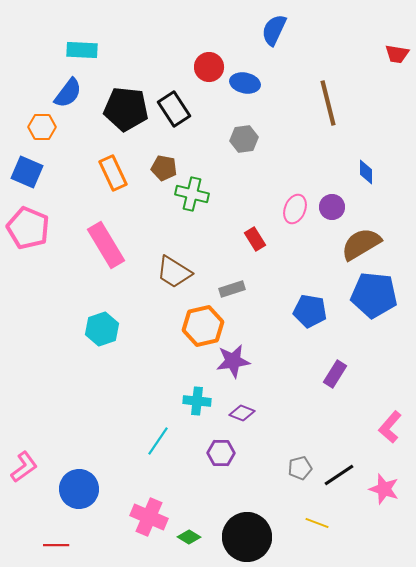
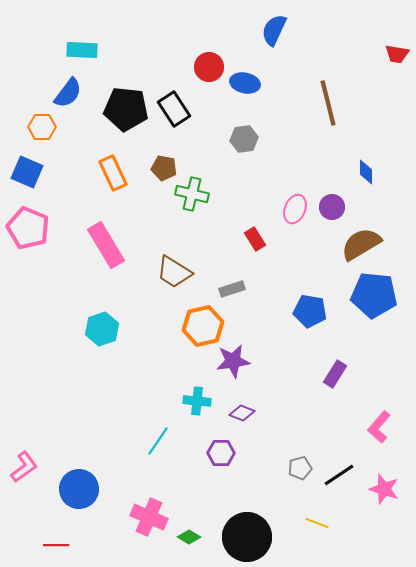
pink L-shape at (390, 427): moved 11 px left
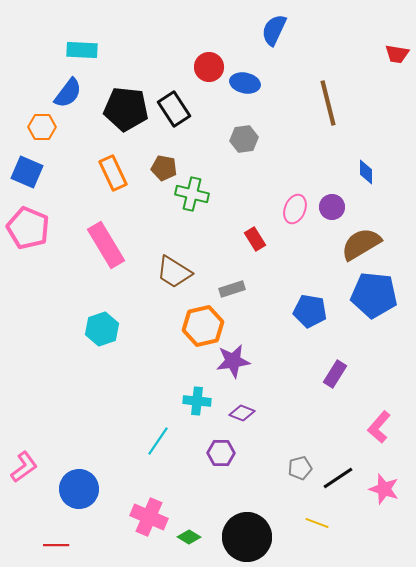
black line at (339, 475): moved 1 px left, 3 px down
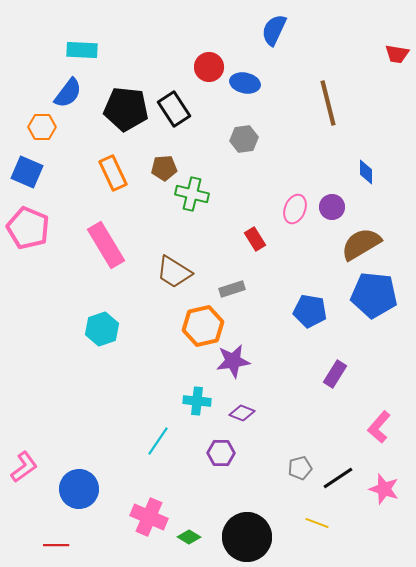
brown pentagon at (164, 168): rotated 15 degrees counterclockwise
